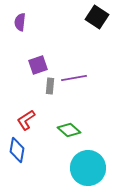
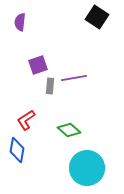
cyan circle: moved 1 px left
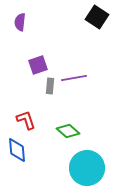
red L-shape: rotated 105 degrees clockwise
green diamond: moved 1 px left, 1 px down
blue diamond: rotated 15 degrees counterclockwise
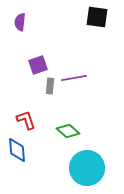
black square: rotated 25 degrees counterclockwise
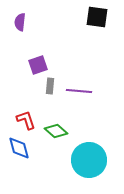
purple line: moved 5 px right, 13 px down; rotated 15 degrees clockwise
green diamond: moved 12 px left
blue diamond: moved 2 px right, 2 px up; rotated 10 degrees counterclockwise
cyan circle: moved 2 px right, 8 px up
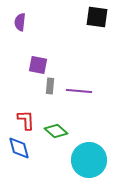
purple square: rotated 30 degrees clockwise
red L-shape: rotated 15 degrees clockwise
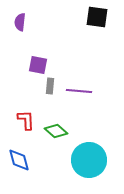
blue diamond: moved 12 px down
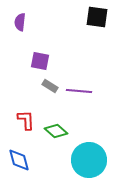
purple square: moved 2 px right, 4 px up
gray rectangle: rotated 63 degrees counterclockwise
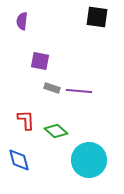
purple semicircle: moved 2 px right, 1 px up
gray rectangle: moved 2 px right, 2 px down; rotated 14 degrees counterclockwise
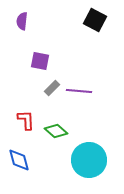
black square: moved 2 px left, 3 px down; rotated 20 degrees clockwise
gray rectangle: rotated 63 degrees counterclockwise
